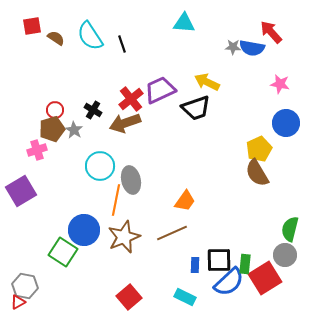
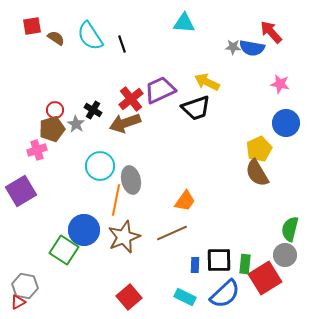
gray star at (74, 130): moved 2 px right, 6 px up
green square at (63, 252): moved 1 px right, 2 px up
blue semicircle at (229, 282): moved 4 px left, 12 px down
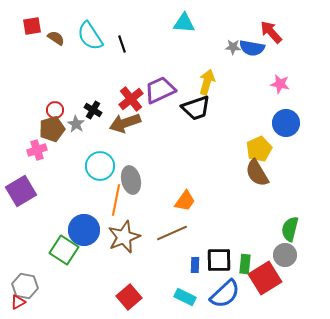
yellow arrow at (207, 82): rotated 80 degrees clockwise
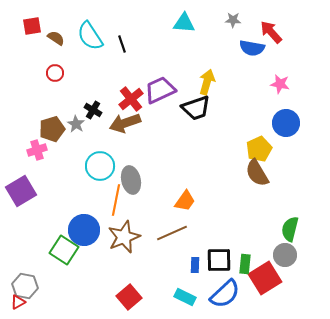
gray star at (233, 47): moved 27 px up
red circle at (55, 110): moved 37 px up
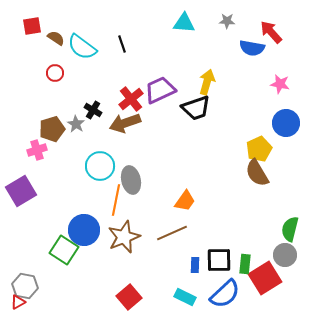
gray star at (233, 20): moved 6 px left, 1 px down
cyan semicircle at (90, 36): moved 8 px left, 11 px down; rotated 20 degrees counterclockwise
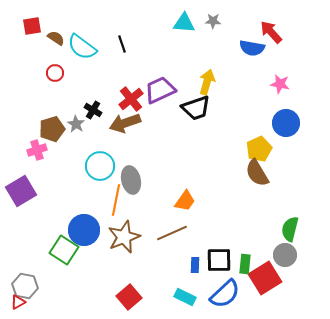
gray star at (227, 21): moved 14 px left
